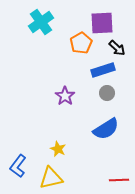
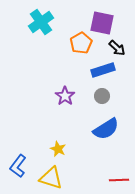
purple square: rotated 15 degrees clockwise
gray circle: moved 5 px left, 3 px down
yellow triangle: rotated 30 degrees clockwise
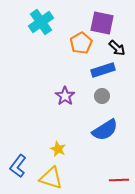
blue semicircle: moved 1 px left, 1 px down
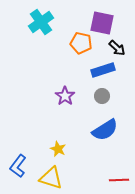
orange pentagon: rotated 30 degrees counterclockwise
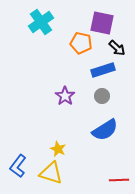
yellow triangle: moved 5 px up
